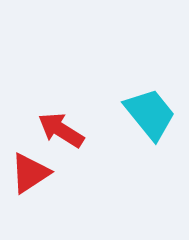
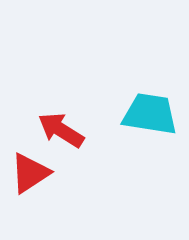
cyan trapezoid: rotated 42 degrees counterclockwise
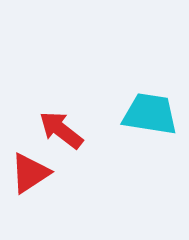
red arrow: rotated 6 degrees clockwise
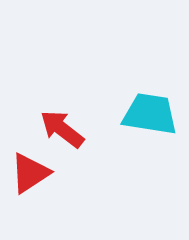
red arrow: moved 1 px right, 1 px up
